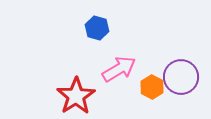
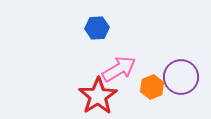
blue hexagon: rotated 20 degrees counterclockwise
orange hexagon: rotated 10 degrees clockwise
red star: moved 22 px right
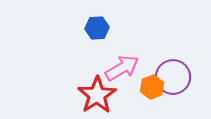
pink arrow: moved 3 px right, 1 px up
purple circle: moved 8 px left
red star: moved 1 px left, 1 px up
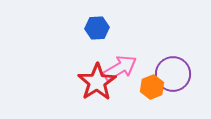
pink arrow: moved 2 px left
purple circle: moved 3 px up
red star: moved 13 px up
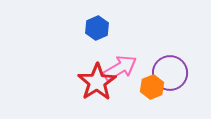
blue hexagon: rotated 20 degrees counterclockwise
purple circle: moved 3 px left, 1 px up
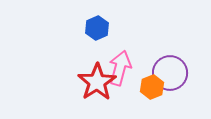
pink arrow: rotated 44 degrees counterclockwise
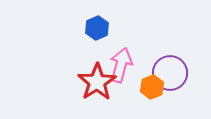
pink arrow: moved 1 px right, 3 px up
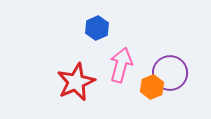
red star: moved 21 px left; rotated 9 degrees clockwise
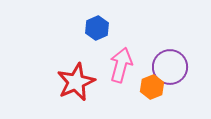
purple circle: moved 6 px up
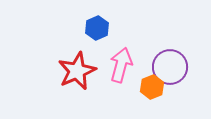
red star: moved 1 px right, 11 px up
